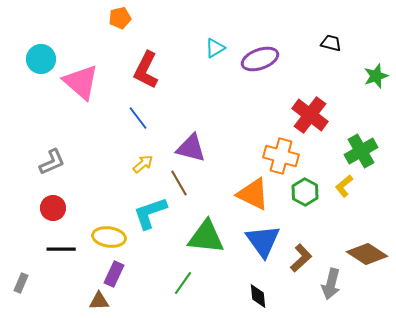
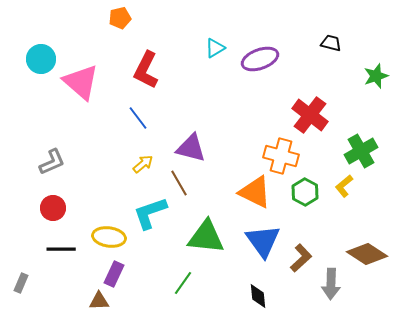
orange triangle: moved 2 px right, 2 px up
gray arrow: rotated 12 degrees counterclockwise
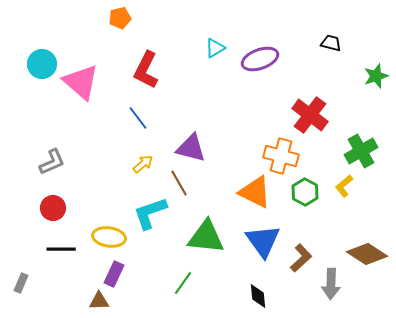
cyan circle: moved 1 px right, 5 px down
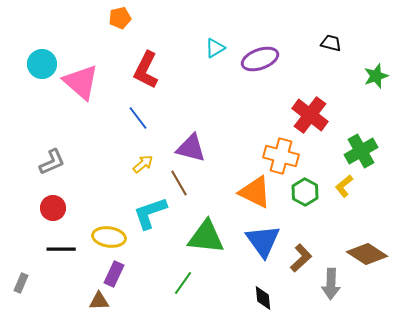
black diamond: moved 5 px right, 2 px down
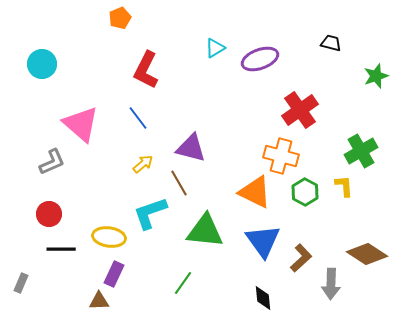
orange pentagon: rotated 10 degrees counterclockwise
pink triangle: moved 42 px down
red cross: moved 10 px left, 5 px up; rotated 18 degrees clockwise
yellow L-shape: rotated 125 degrees clockwise
red circle: moved 4 px left, 6 px down
green triangle: moved 1 px left, 6 px up
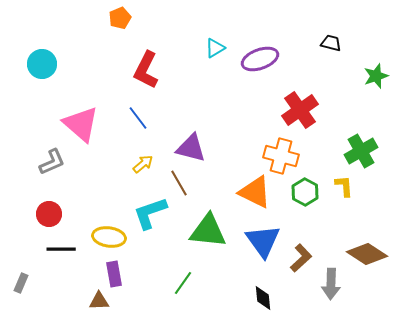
green triangle: moved 3 px right
purple rectangle: rotated 35 degrees counterclockwise
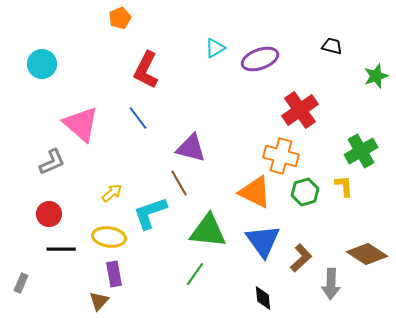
black trapezoid: moved 1 px right, 3 px down
yellow arrow: moved 31 px left, 29 px down
green hexagon: rotated 16 degrees clockwise
green line: moved 12 px right, 9 px up
brown triangle: rotated 45 degrees counterclockwise
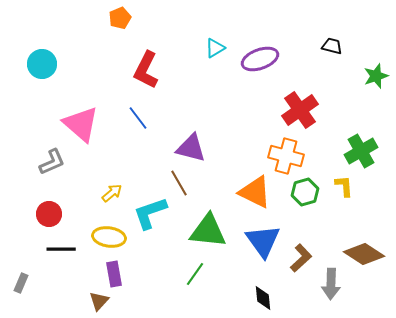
orange cross: moved 5 px right
brown diamond: moved 3 px left
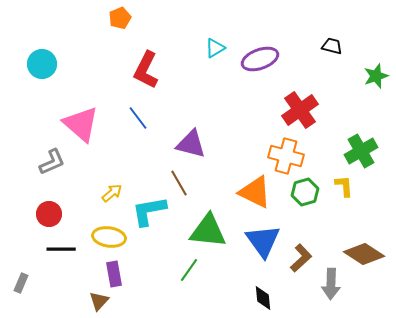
purple triangle: moved 4 px up
cyan L-shape: moved 1 px left, 2 px up; rotated 9 degrees clockwise
green line: moved 6 px left, 4 px up
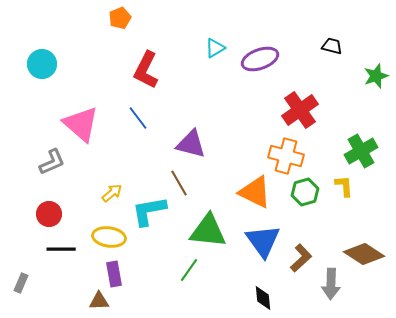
brown triangle: rotated 45 degrees clockwise
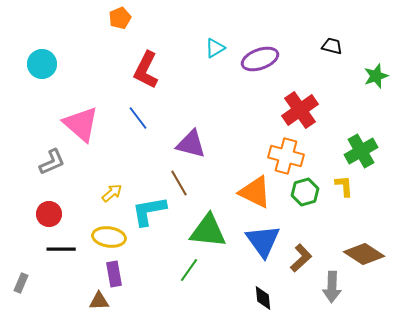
gray arrow: moved 1 px right, 3 px down
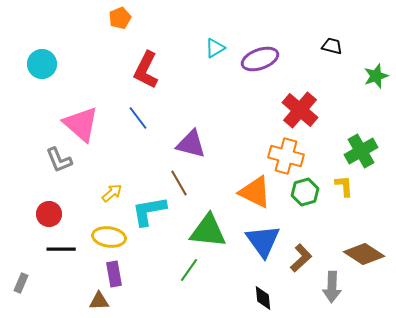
red cross: rotated 15 degrees counterclockwise
gray L-shape: moved 7 px right, 2 px up; rotated 92 degrees clockwise
